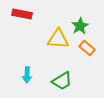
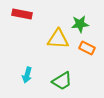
green star: moved 2 px up; rotated 24 degrees clockwise
orange rectangle: rotated 14 degrees counterclockwise
cyan arrow: rotated 14 degrees clockwise
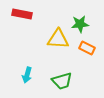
green trapezoid: rotated 15 degrees clockwise
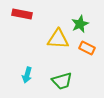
green star: rotated 18 degrees counterclockwise
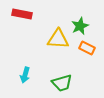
green star: moved 2 px down
cyan arrow: moved 2 px left
green trapezoid: moved 2 px down
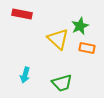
yellow triangle: rotated 40 degrees clockwise
orange rectangle: rotated 14 degrees counterclockwise
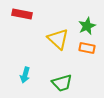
green star: moved 7 px right
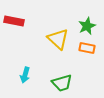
red rectangle: moved 8 px left, 7 px down
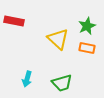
cyan arrow: moved 2 px right, 4 px down
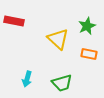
orange rectangle: moved 2 px right, 6 px down
